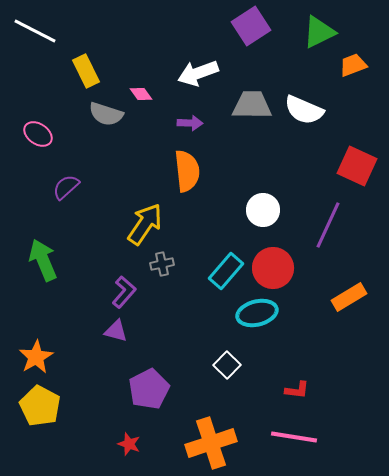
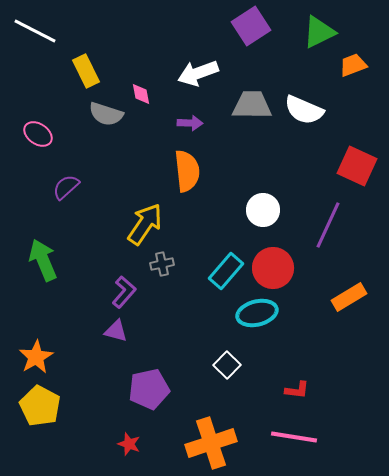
pink diamond: rotated 25 degrees clockwise
purple pentagon: rotated 15 degrees clockwise
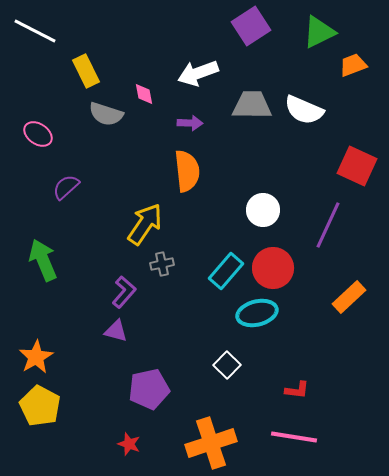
pink diamond: moved 3 px right
orange rectangle: rotated 12 degrees counterclockwise
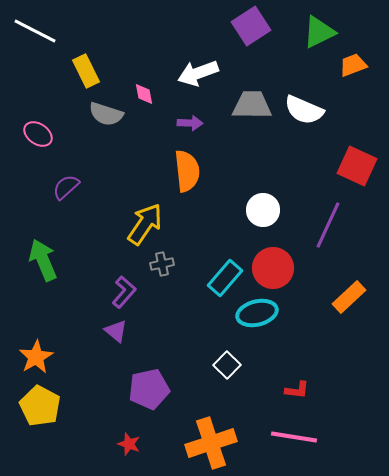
cyan rectangle: moved 1 px left, 7 px down
purple triangle: rotated 25 degrees clockwise
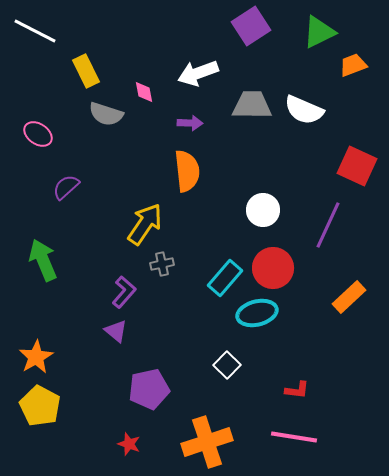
pink diamond: moved 2 px up
orange cross: moved 4 px left, 1 px up
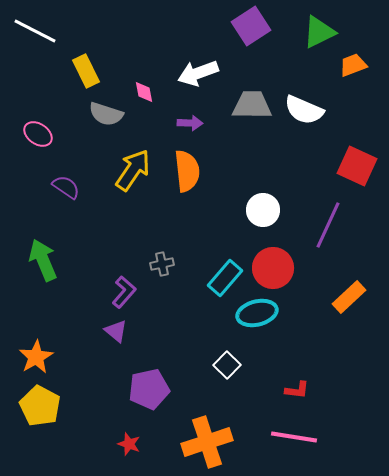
purple semicircle: rotated 76 degrees clockwise
yellow arrow: moved 12 px left, 54 px up
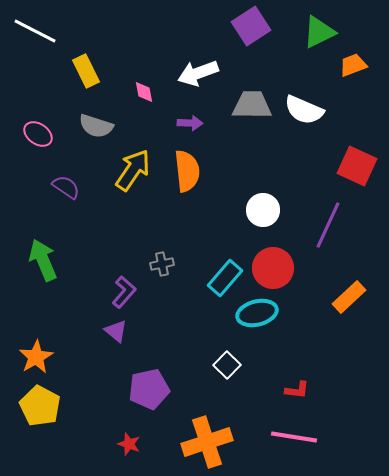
gray semicircle: moved 10 px left, 12 px down
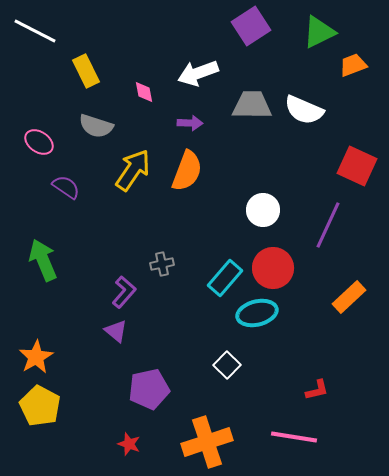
pink ellipse: moved 1 px right, 8 px down
orange semicircle: rotated 27 degrees clockwise
red L-shape: moved 20 px right; rotated 20 degrees counterclockwise
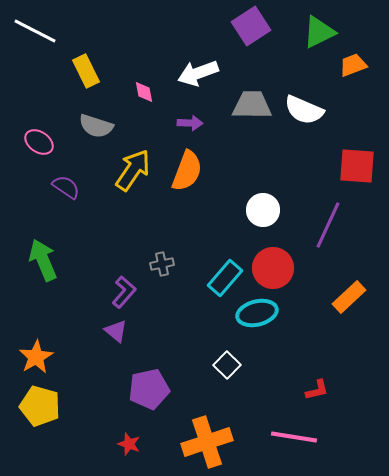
red square: rotated 21 degrees counterclockwise
yellow pentagon: rotated 12 degrees counterclockwise
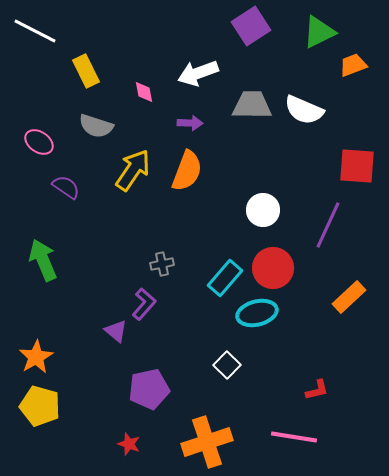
purple L-shape: moved 20 px right, 12 px down
